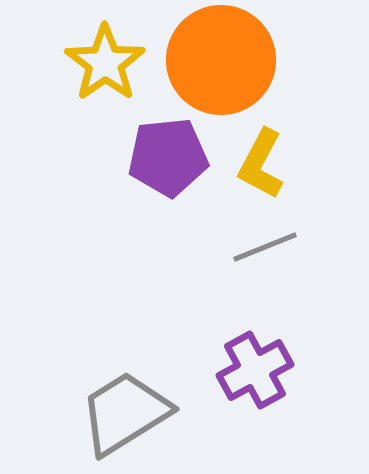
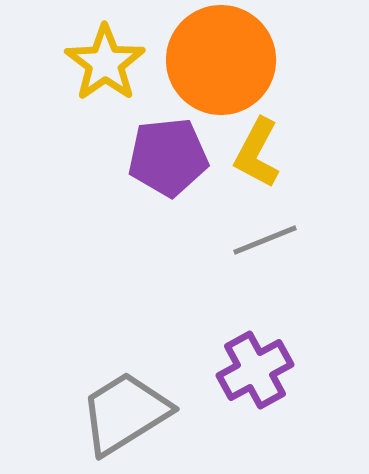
yellow L-shape: moved 4 px left, 11 px up
gray line: moved 7 px up
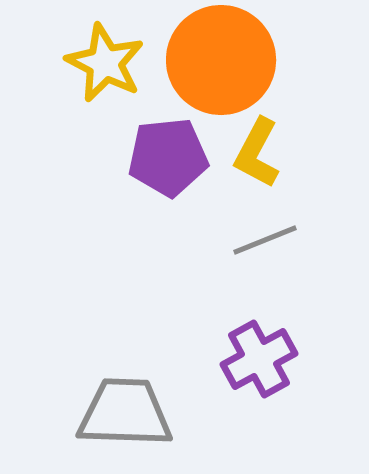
yellow star: rotated 10 degrees counterclockwise
purple cross: moved 4 px right, 11 px up
gray trapezoid: rotated 34 degrees clockwise
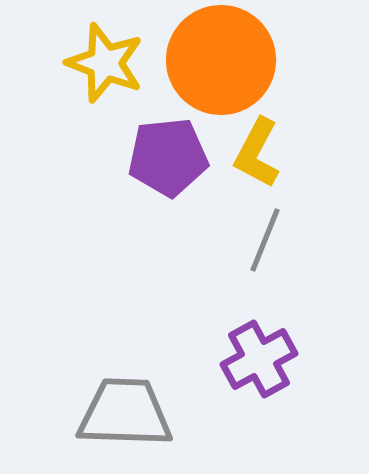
yellow star: rotated 6 degrees counterclockwise
gray line: rotated 46 degrees counterclockwise
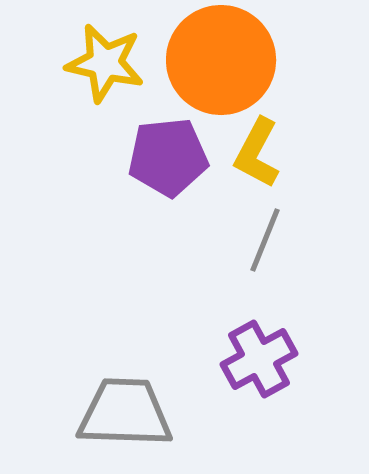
yellow star: rotated 8 degrees counterclockwise
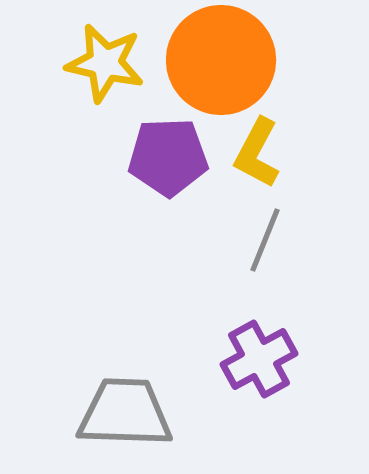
purple pentagon: rotated 4 degrees clockwise
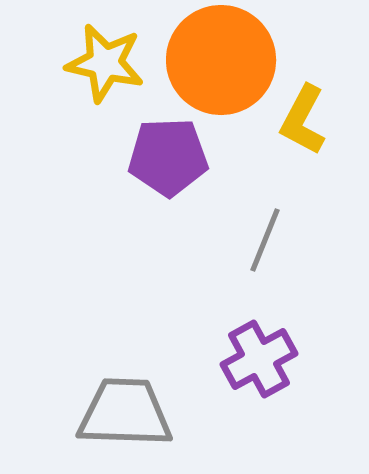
yellow L-shape: moved 46 px right, 33 px up
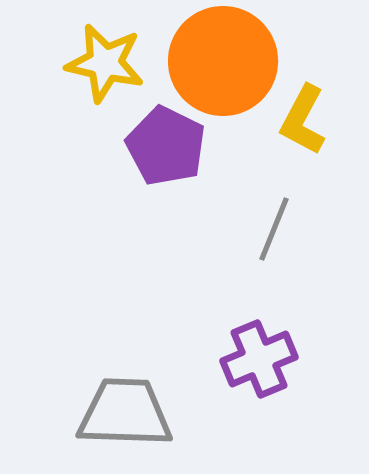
orange circle: moved 2 px right, 1 px down
purple pentagon: moved 2 px left, 11 px up; rotated 28 degrees clockwise
gray line: moved 9 px right, 11 px up
purple cross: rotated 6 degrees clockwise
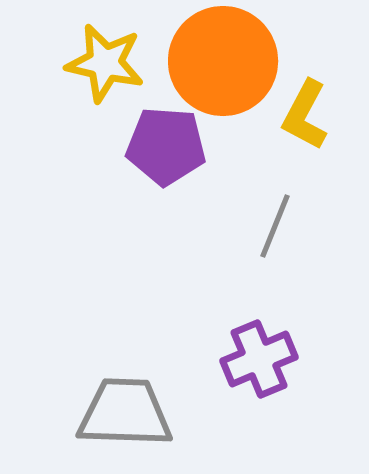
yellow L-shape: moved 2 px right, 5 px up
purple pentagon: rotated 22 degrees counterclockwise
gray line: moved 1 px right, 3 px up
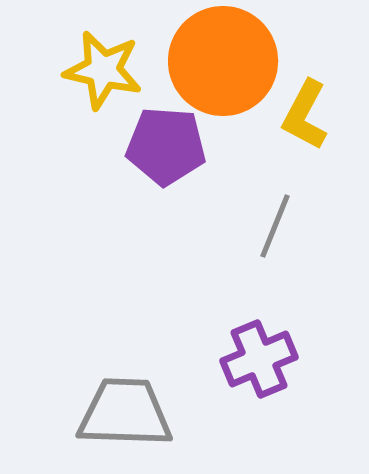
yellow star: moved 2 px left, 7 px down
